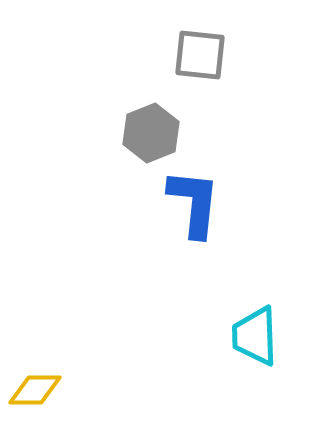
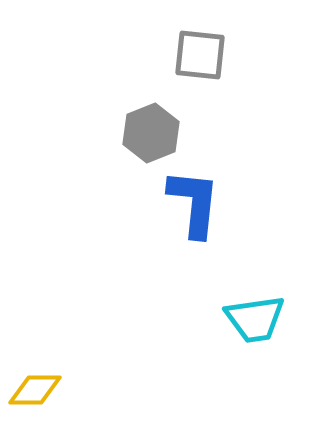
cyan trapezoid: moved 17 px up; rotated 96 degrees counterclockwise
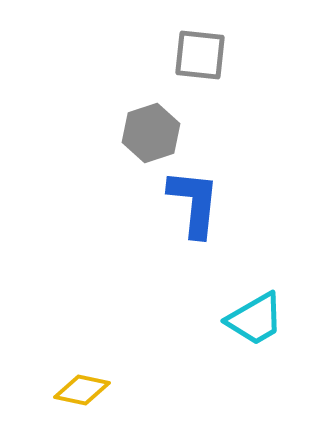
gray hexagon: rotated 4 degrees clockwise
cyan trapezoid: rotated 22 degrees counterclockwise
yellow diamond: moved 47 px right; rotated 12 degrees clockwise
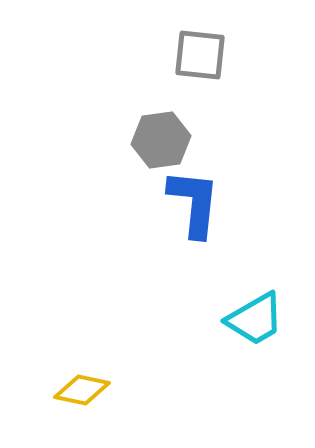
gray hexagon: moved 10 px right, 7 px down; rotated 10 degrees clockwise
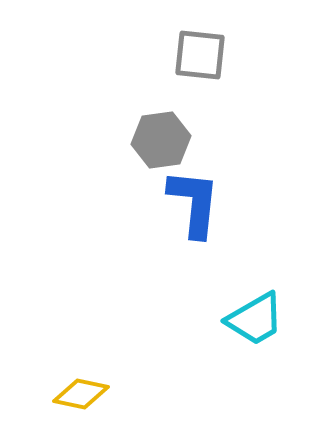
yellow diamond: moved 1 px left, 4 px down
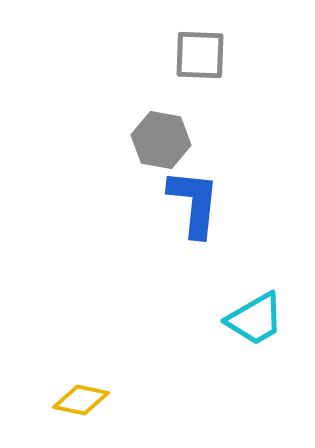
gray square: rotated 4 degrees counterclockwise
gray hexagon: rotated 18 degrees clockwise
yellow diamond: moved 6 px down
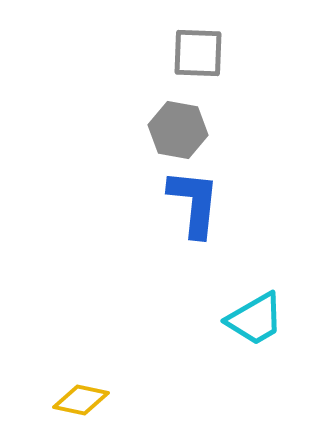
gray square: moved 2 px left, 2 px up
gray hexagon: moved 17 px right, 10 px up
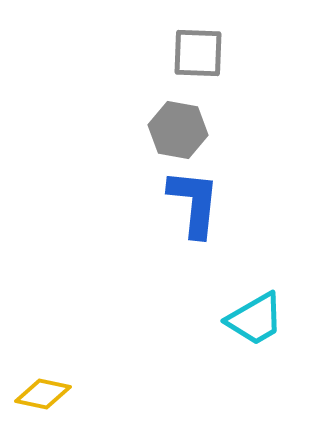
yellow diamond: moved 38 px left, 6 px up
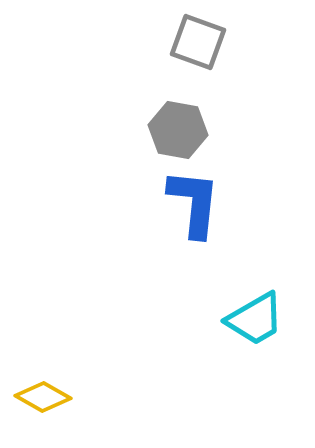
gray square: moved 11 px up; rotated 18 degrees clockwise
yellow diamond: moved 3 px down; rotated 18 degrees clockwise
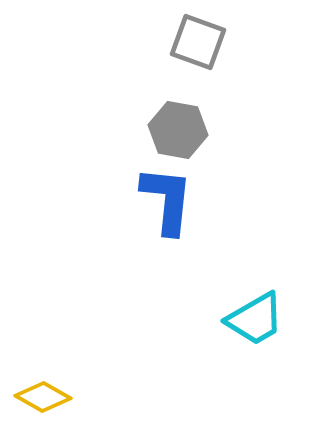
blue L-shape: moved 27 px left, 3 px up
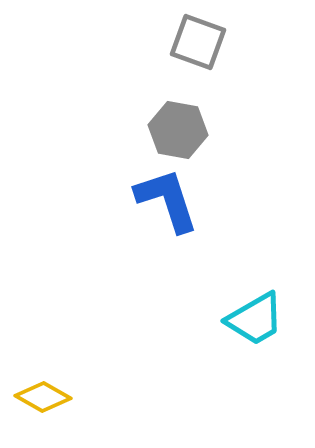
blue L-shape: rotated 24 degrees counterclockwise
